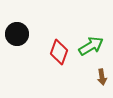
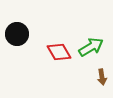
green arrow: moved 1 px down
red diamond: rotated 50 degrees counterclockwise
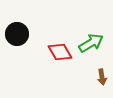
green arrow: moved 4 px up
red diamond: moved 1 px right
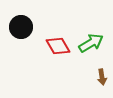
black circle: moved 4 px right, 7 px up
red diamond: moved 2 px left, 6 px up
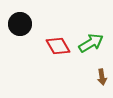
black circle: moved 1 px left, 3 px up
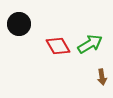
black circle: moved 1 px left
green arrow: moved 1 px left, 1 px down
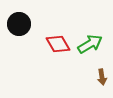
red diamond: moved 2 px up
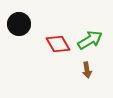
green arrow: moved 4 px up
brown arrow: moved 15 px left, 7 px up
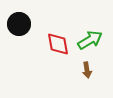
red diamond: rotated 20 degrees clockwise
